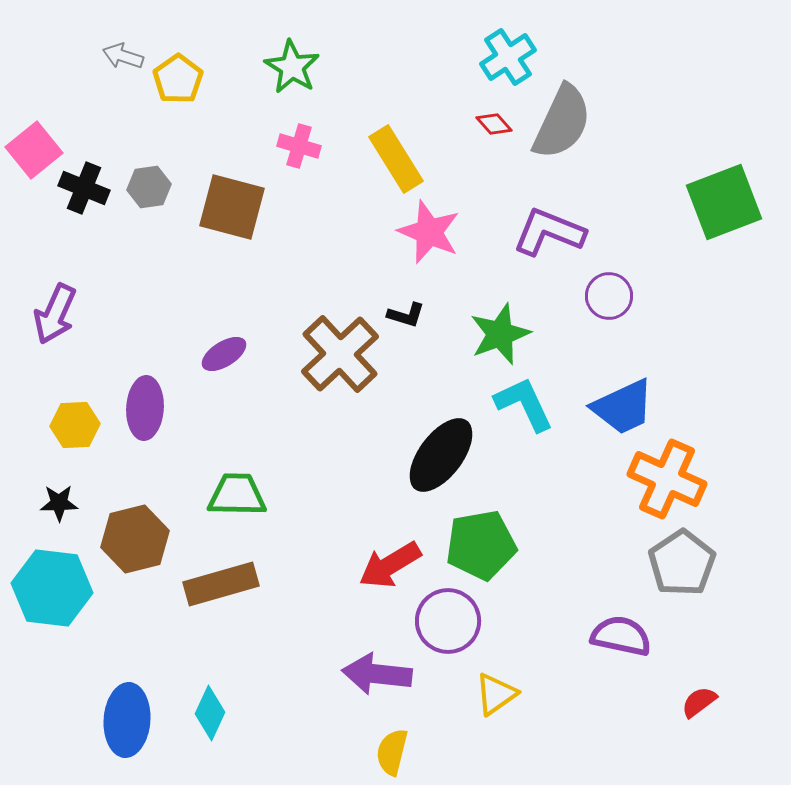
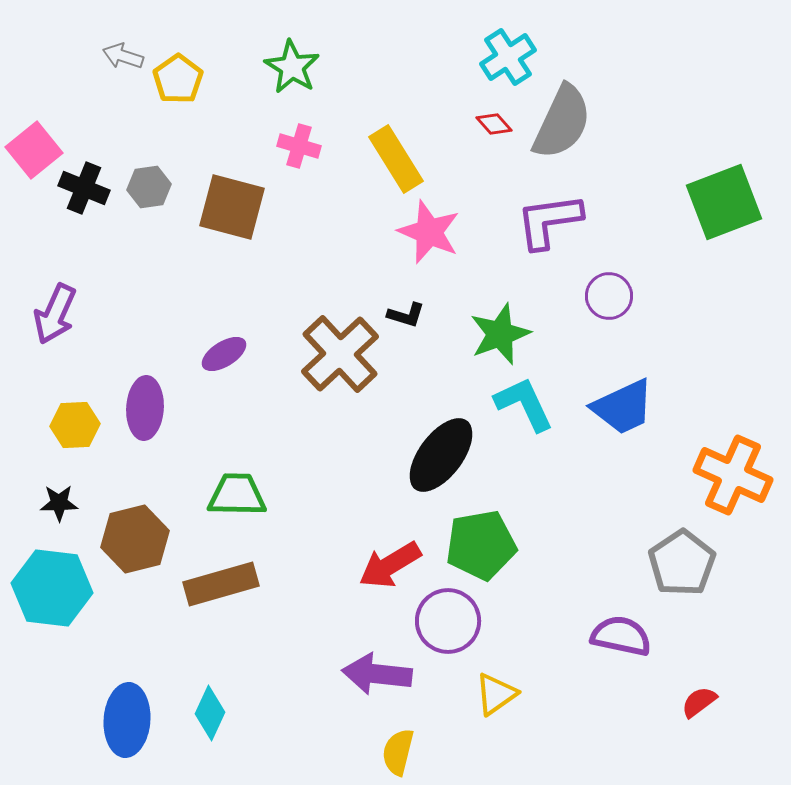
purple L-shape at (549, 232): moved 11 px up; rotated 30 degrees counterclockwise
orange cross at (667, 479): moved 66 px right, 4 px up
yellow semicircle at (392, 752): moved 6 px right
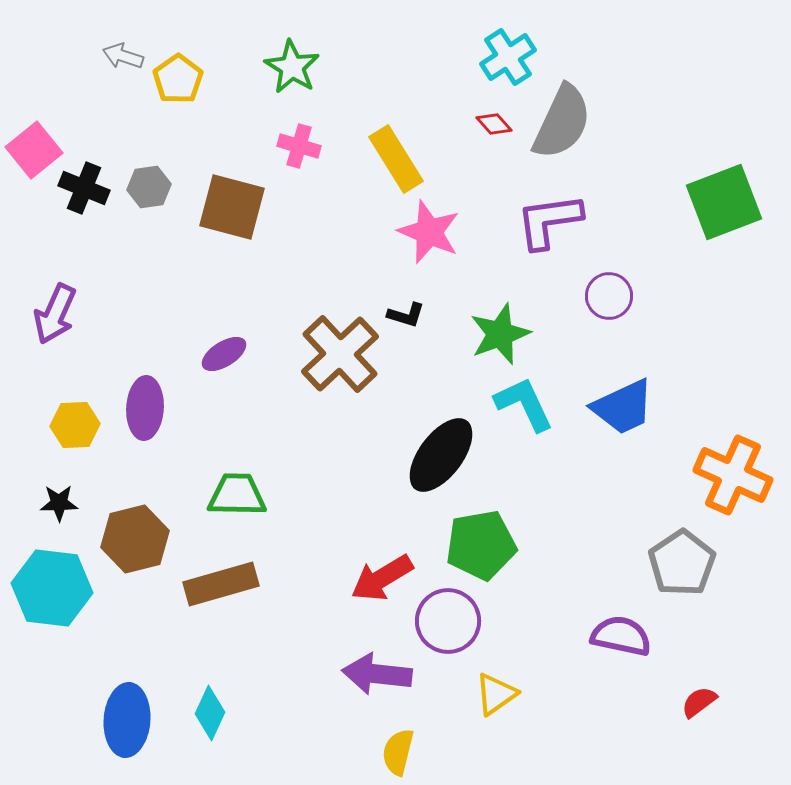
red arrow at (390, 565): moved 8 px left, 13 px down
